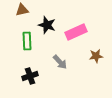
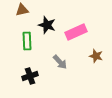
brown star: rotated 24 degrees clockwise
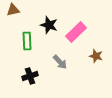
brown triangle: moved 9 px left
black star: moved 2 px right
pink rectangle: rotated 20 degrees counterclockwise
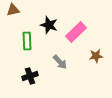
brown star: rotated 24 degrees counterclockwise
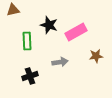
pink rectangle: rotated 15 degrees clockwise
gray arrow: rotated 56 degrees counterclockwise
